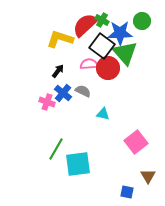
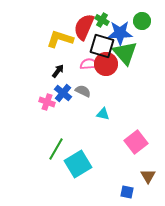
red semicircle: moved 1 px left, 2 px down; rotated 24 degrees counterclockwise
black square: rotated 20 degrees counterclockwise
red circle: moved 2 px left, 4 px up
cyan square: rotated 24 degrees counterclockwise
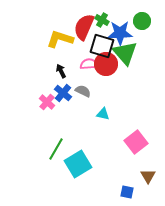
black arrow: moved 3 px right; rotated 64 degrees counterclockwise
pink cross: rotated 21 degrees clockwise
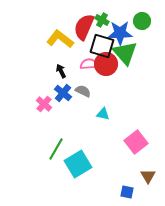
yellow L-shape: rotated 20 degrees clockwise
pink cross: moved 3 px left, 2 px down
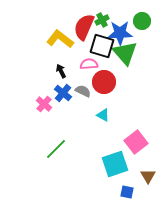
green cross: rotated 32 degrees clockwise
red circle: moved 2 px left, 18 px down
cyan triangle: moved 1 px down; rotated 16 degrees clockwise
green line: rotated 15 degrees clockwise
cyan square: moved 37 px right; rotated 12 degrees clockwise
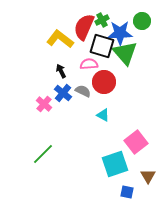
green line: moved 13 px left, 5 px down
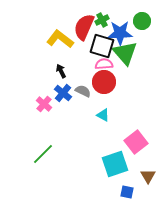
pink semicircle: moved 15 px right
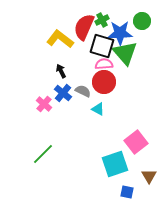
cyan triangle: moved 5 px left, 6 px up
brown triangle: moved 1 px right
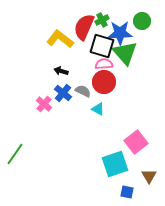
black arrow: rotated 48 degrees counterclockwise
green line: moved 28 px left; rotated 10 degrees counterclockwise
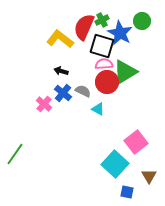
blue star: rotated 30 degrees clockwise
green triangle: moved 19 px down; rotated 40 degrees clockwise
red circle: moved 3 px right
cyan square: rotated 28 degrees counterclockwise
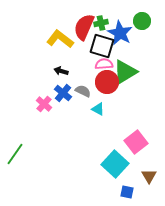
green cross: moved 1 px left, 3 px down; rotated 16 degrees clockwise
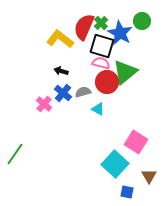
green cross: rotated 32 degrees counterclockwise
pink semicircle: moved 3 px left, 1 px up; rotated 18 degrees clockwise
green triangle: rotated 8 degrees counterclockwise
gray semicircle: moved 1 px down; rotated 42 degrees counterclockwise
pink square: rotated 20 degrees counterclockwise
